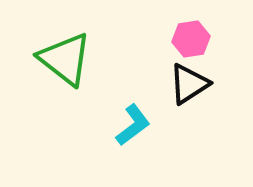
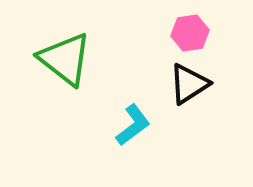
pink hexagon: moved 1 px left, 6 px up
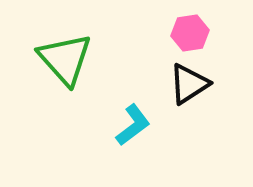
green triangle: rotated 10 degrees clockwise
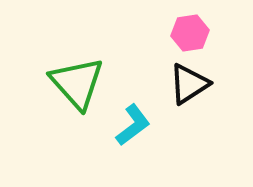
green triangle: moved 12 px right, 24 px down
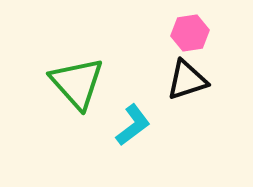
black triangle: moved 2 px left, 4 px up; rotated 15 degrees clockwise
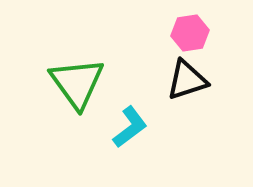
green triangle: rotated 6 degrees clockwise
cyan L-shape: moved 3 px left, 2 px down
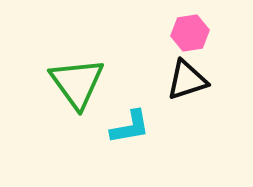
cyan L-shape: rotated 27 degrees clockwise
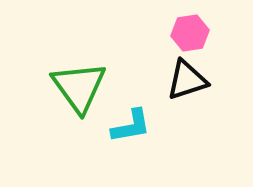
green triangle: moved 2 px right, 4 px down
cyan L-shape: moved 1 px right, 1 px up
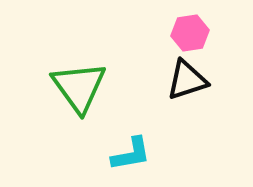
cyan L-shape: moved 28 px down
